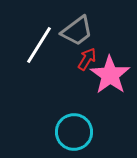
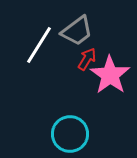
cyan circle: moved 4 px left, 2 px down
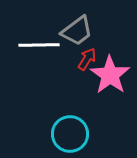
white line: rotated 57 degrees clockwise
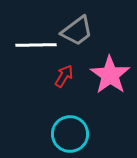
white line: moved 3 px left
red arrow: moved 23 px left, 17 px down
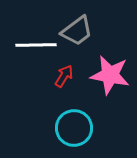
pink star: rotated 24 degrees counterclockwise
cyan circle: moved 4 px right, 6 px up
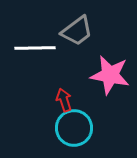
white line: moved 1 px left, 3 px down
red arrow: moved 24 px down; rotated 50 degrees counterclockwise
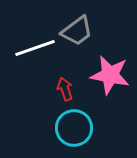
white line: rotated 18 degrees counterclockwise
red arrow: moved 1 px right, 11 px up
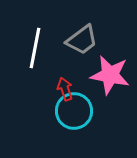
gray trapezoid: moved 5 px right, 9 px down
white line: rotated 60 degrees counterclockwise
cyan circle: moved 17 px up
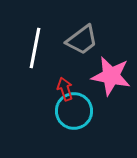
pink star: moved 1 px right, 1 px down
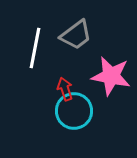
gray trapezoid: moved 6 px left, 5 px up
